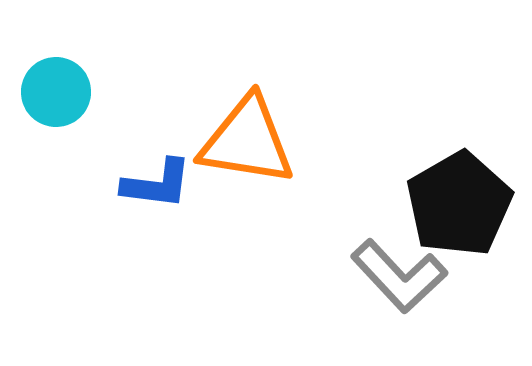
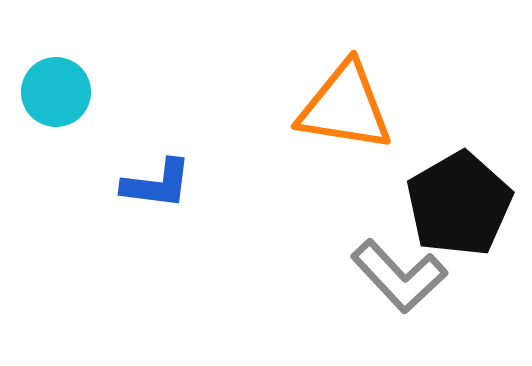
orange triangle: moved 98 px right, 34 px up
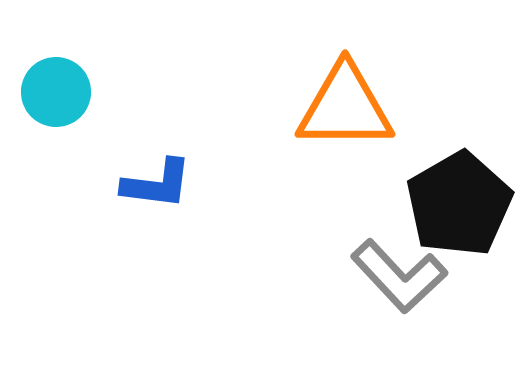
orange triangle: rotated 9 degrees counterclockwise
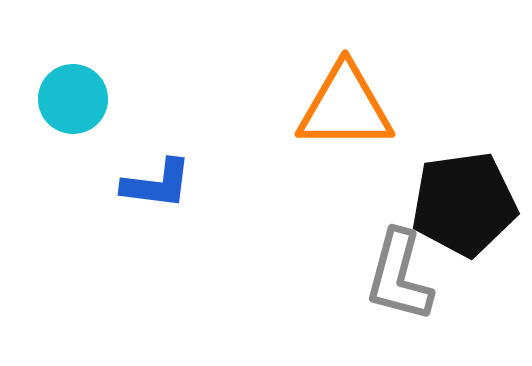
cyan circle: moved 17 px right, 7 px down
black pentagon: moved 5 px right; rotated 22 degrees clockwise
gray L-shape: rotated 58 degrees clockwise
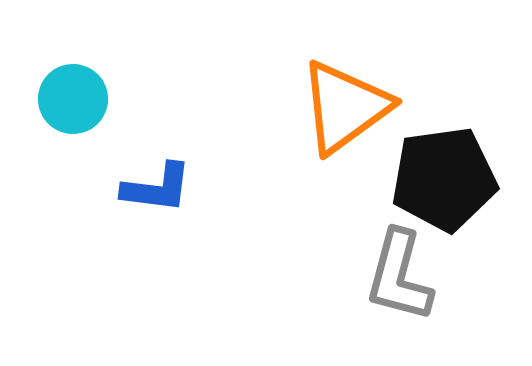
orange triangle: rotated 36 degrees counterclockwise
blue L-shape: moved 4 px down
black pentagon: moved 20 px left, 25 px up
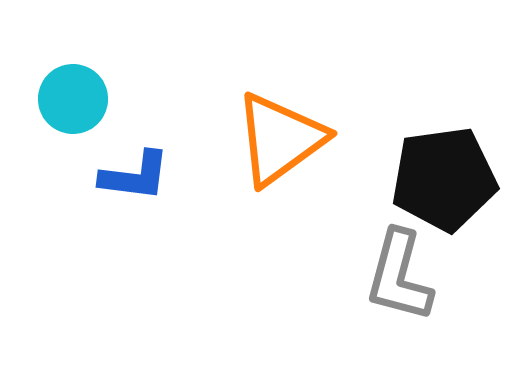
orange triangle: moved 65 px left, 32 px down
blue L-shape: moved 22 px left, 12 px up
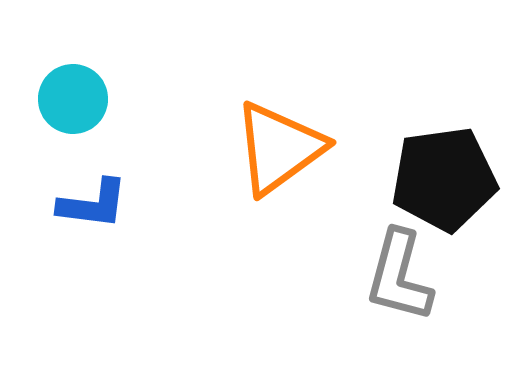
orange triangle: moved 1 px left, 9 px down
blue L-shape: moved 42 px left, 28 px down
